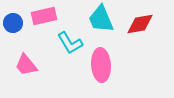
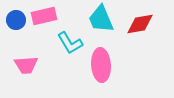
blue circle: moved 3 px right, 3 px up
pink trapezoid: rotated 55 degrees counterclockwise
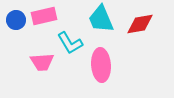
pink trapezoid: moved 16 px right, 3 px up
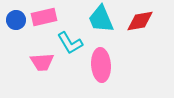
pink rectangle: moved 1 px down
red diamond: moved 3 px up
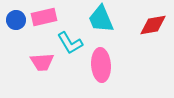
red diamond: moved 13 px right, 4 px down
